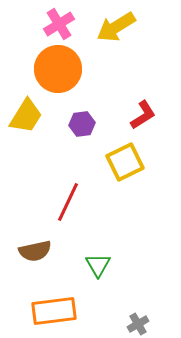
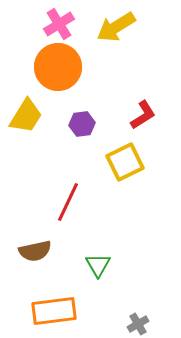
orange circle: moved 2 px up
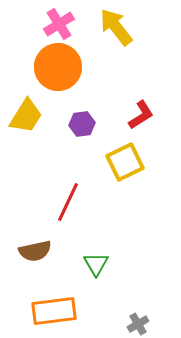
yellow arrow: rotated 84 degrees clockwise
red L-shape: moved 2 px left
green triangle: moved 2 px left, 1 px up
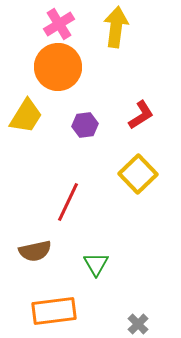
yellow arrow: rotated 45 degrees clockwise
purple hexagon: moved 3 px right, 1 px down
yellow square: moved 13 px right, 12 px down; rotated 18 degrees counterclockwise
gray cross: rotated 15 degrees counterclockwise
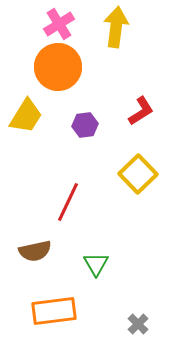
red L-shape: moved 4 px up
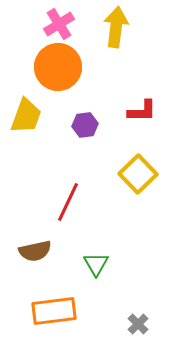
red L-shape: moved 1 px right; rotated 32 degrees clockwise
yellow trapezoid: rotated 12 degrees counterclockwise
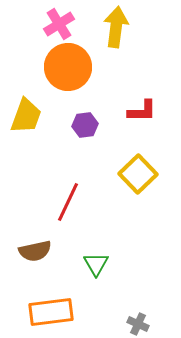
orange circle: moved 10 px right
orange rectangle: moved 3 px left, 1 px down
gray cross: rotated 20 degrees counterclockwise
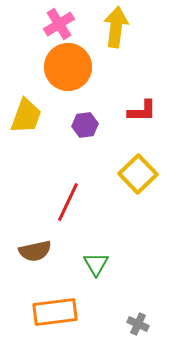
orange rectangle: moved 4 px right
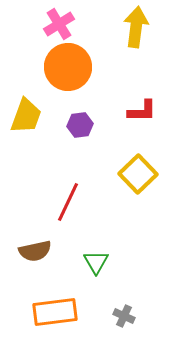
yellow arrow: moved 20 px right
purple hexagon: moved 5 px left
green triangle: moved 2 px up
gray cross: moved 14 px left, 8 px up
